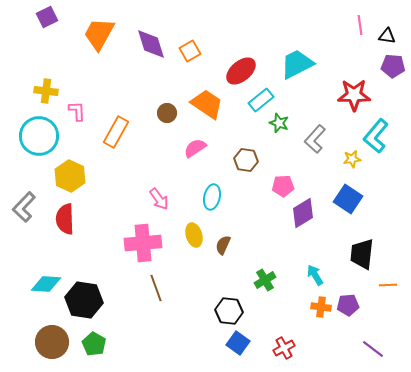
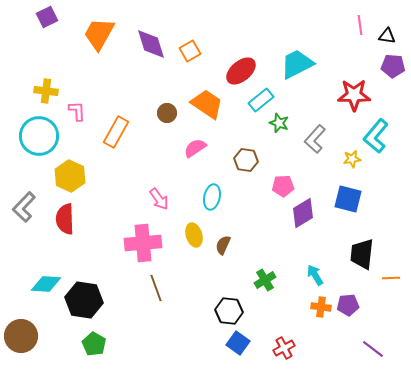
blue square at (348, 199): rotated 20 degrees counterclockwise
orange line at (388, 285): moved 3 px right, 7 px up
brown circle at (52, 342): moved 31 px left, 6 px up
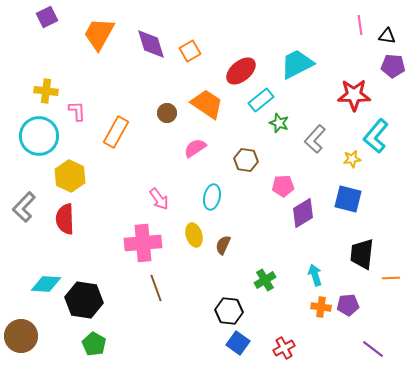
cyan arrow at (315, 275): rotated 15 degrees clockwise
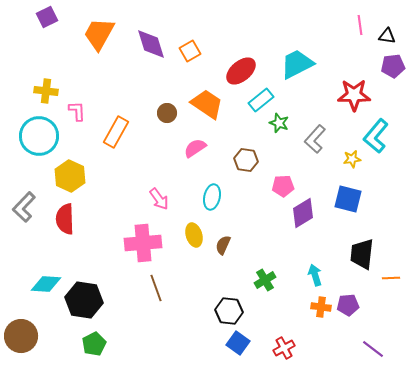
purple pentagon at (393, 66): rotated 10 degrees counterclockwise
green pentagon at (94, 344): rotated 15 degrees clockwise
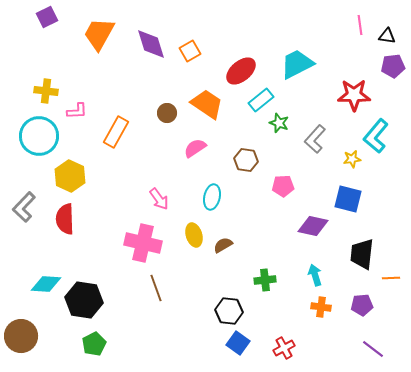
pink L-shape at (77, 111): rotated 90 degrees clockwise
purple diamond at (303, 213): moved 10 px right, 13 px down; rotated 44 degrees clockwise
pink cross at (143, 243): rotated 18 degrees clockwise
brown semicircle at (223, 245): rotated 36 degrees clockwise
green cross at (265, 280): rotated 25 degrees clockwise
purple pentagon at (348, 305): moved 14 px right
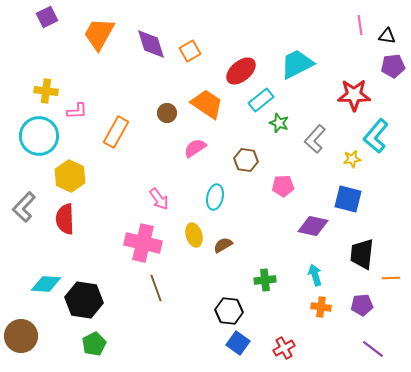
cyan ellipse at (212, 197): moved 3 px right
